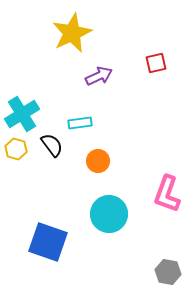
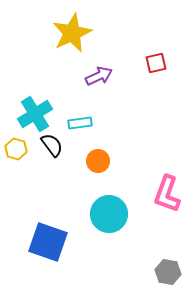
cyan cross: moved 13 px right
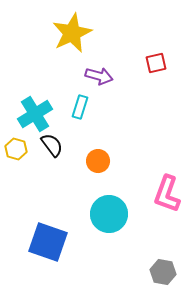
purple arrow: rotated 40 degrees clockwise
cyan rectangle: moved 16 px up; rotated 65 degrees counterclockwise
gray hexagon: moved 5 px left
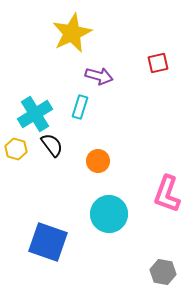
red square: moved 2 px right
